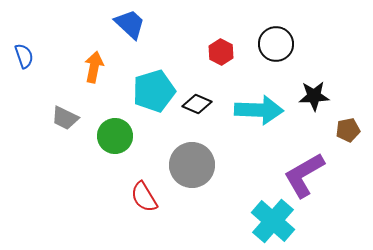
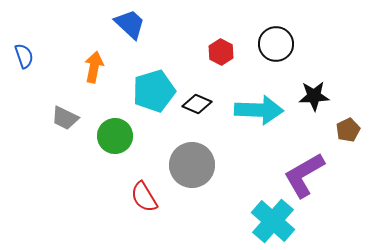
brown pentagon: rotated 15 degrees counterclockwise
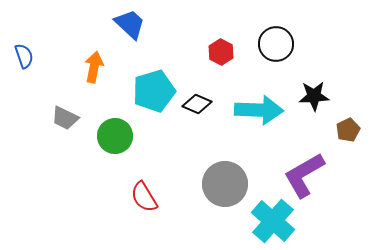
gray circle: moved 33 px right, 19 px down
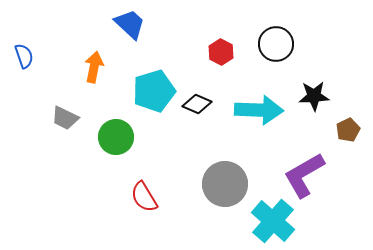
green circle: moved 1 px right, 1 px down
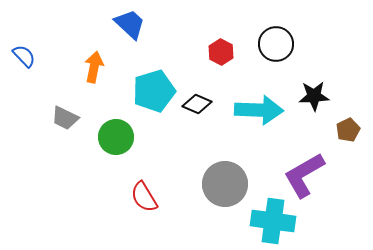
blue semicircle: rotated 25 degrees counterclockwise
cyan cross: rotated 33 degrees counterclockwise
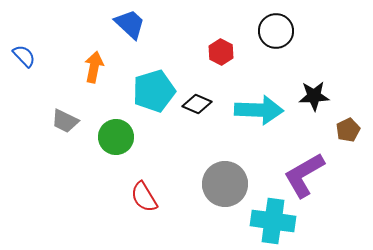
black circle: moved 13 px up
gray trapezoid: moved 3 px down
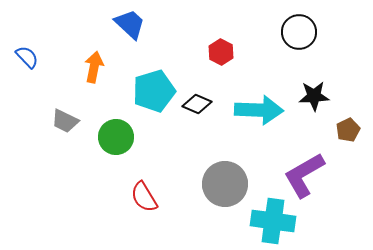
black circle: moved 23 px right, 1 px down
blue semicircle: moved 3 px right, 1 px down
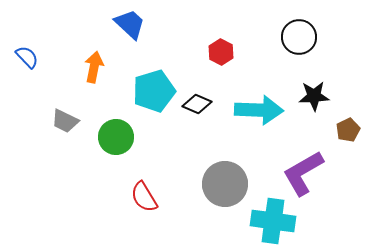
black circle: moved 5 px down
purple L-shape: moved 1 px left, 2 px up
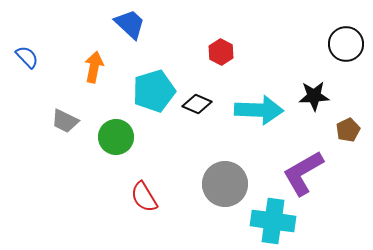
black circle: moved 47 px right, 7 px down
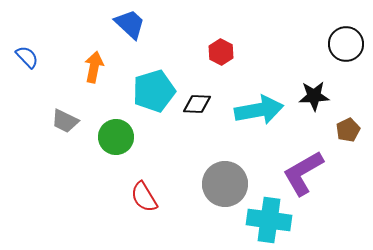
black diamond: rotated 20 degrees counterclockwise
cyan arrow: rotated 12 degrees counterclockwise
cyan cross: moved 4 px left, 1 px up
